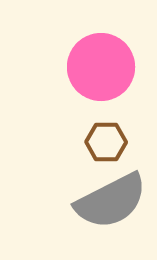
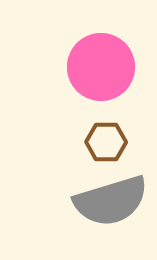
gray semicircle: rotated 10 degrees clockwise
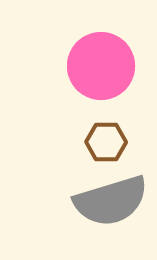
pink circle: moved 1 px up
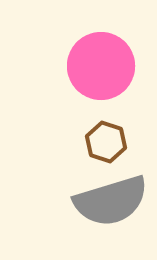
brown hexagon: rotated 18 degrees clockwise
